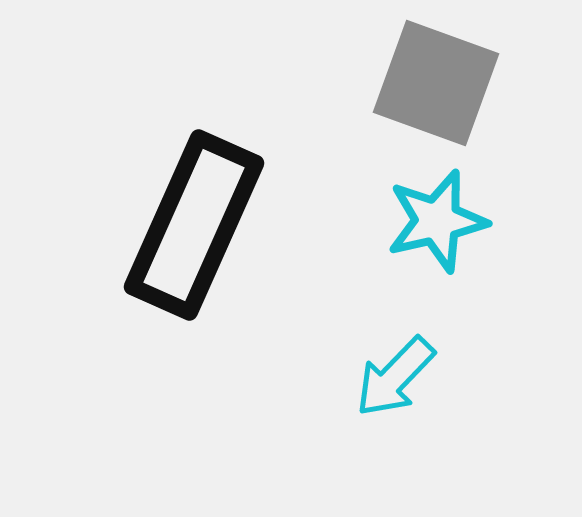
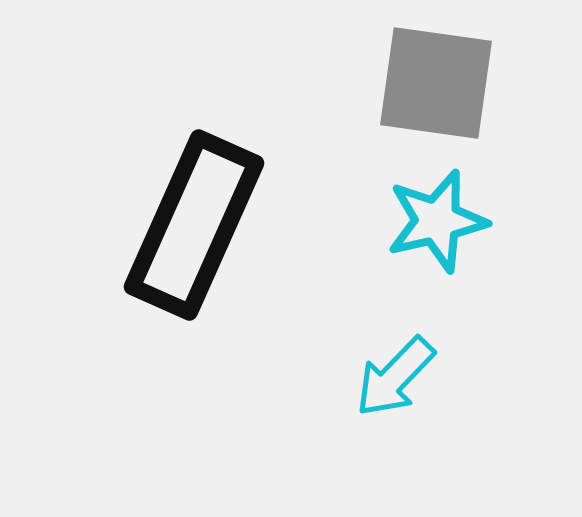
gray square: rotated 12 degrees counterclockwise
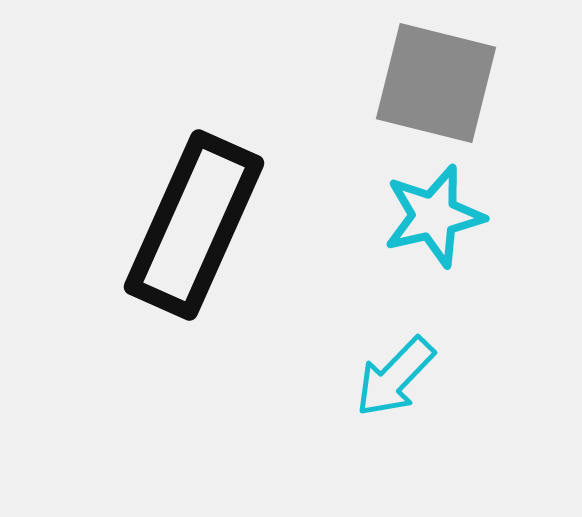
gray square: rotated 6 degrees clockwise
cyan star: moved 3 px left, 5 px up
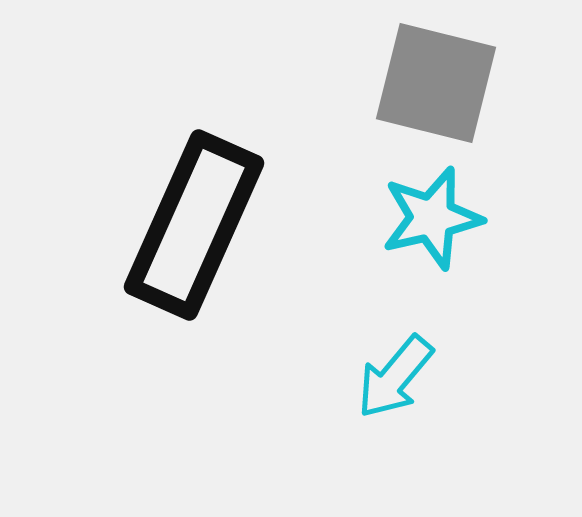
cyan star: moved 2 px left, 2 px down
cyan arrow: rotated 4 degrees counterclockwise
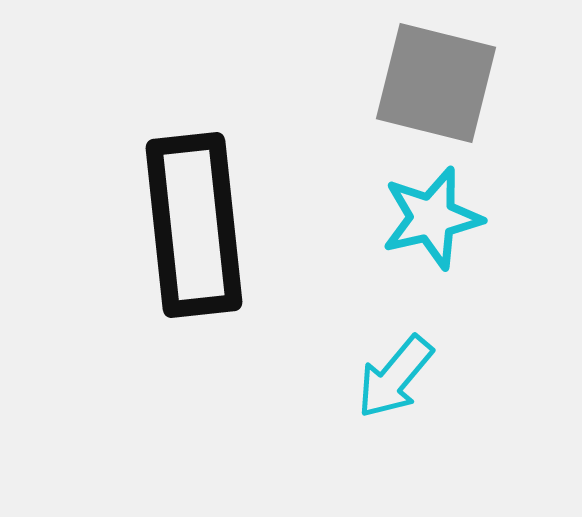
black rectangle: rotated 30 degrees counterclockwise
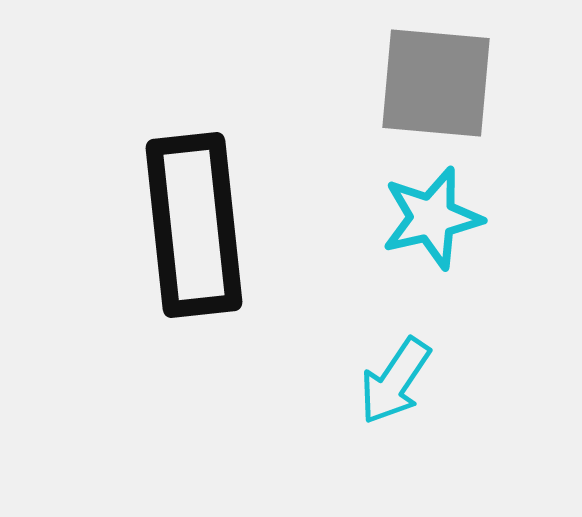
gray square: rotated 9 degrees counterclockwise
cyan arrow: moved 4 px down; rotated 6 degrees counterclockwise
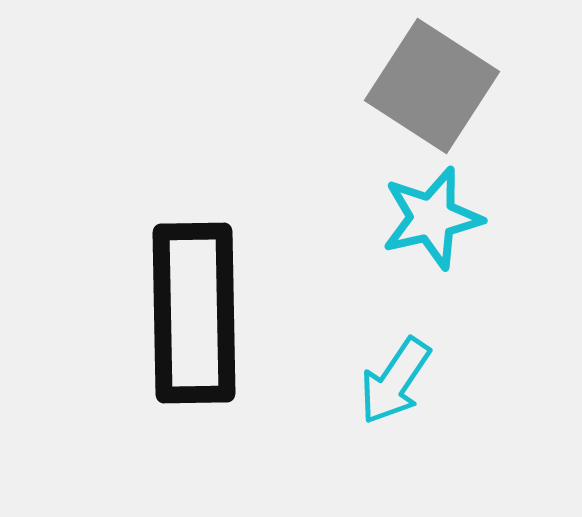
gray square: moved 4 px left, 3 px down; rotated 28 degrees clockwise
black rectangle: moved 88 px down; rotated 5 degrees clockwise
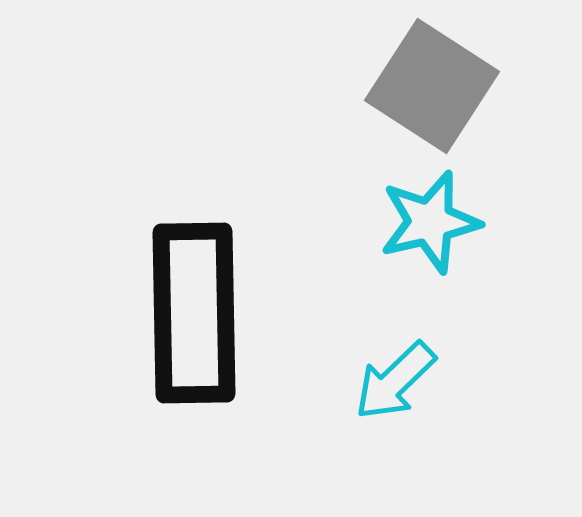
cyan star: moved 2 px left, 4 px down
cyan arrow: rotated 12 degrees clockwise
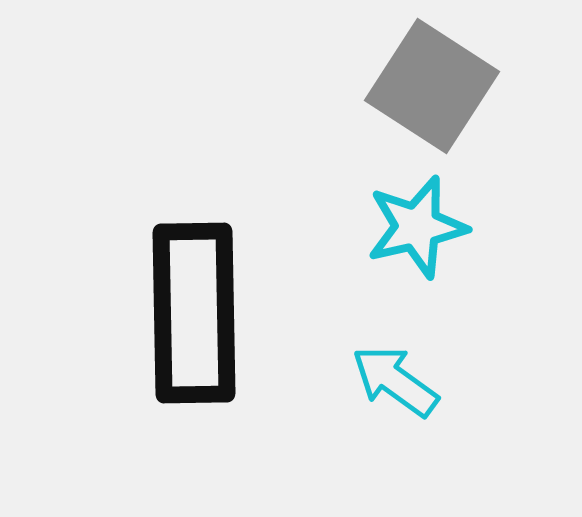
cyan star: moved 13 px left, 5 px down
cyan arrow: rotated 80 degrees clockwise
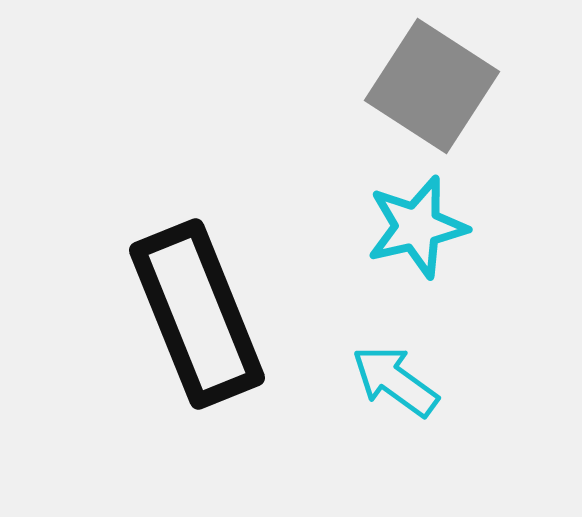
black rectangle: moved 3 px right, 1 px down; rotated 21 degrees counterclockwise
